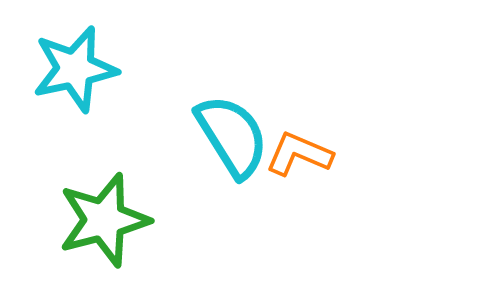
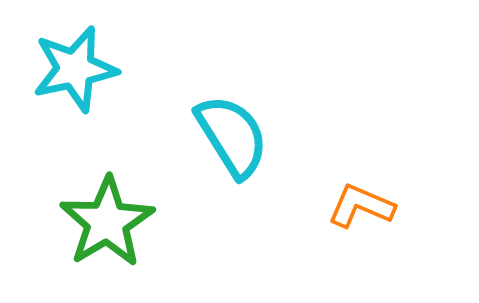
orange L-shape: moved 62 px right, 52 px down
green star: moved 3 px right, 2 px down; rotated 16 degrees counterclockwise
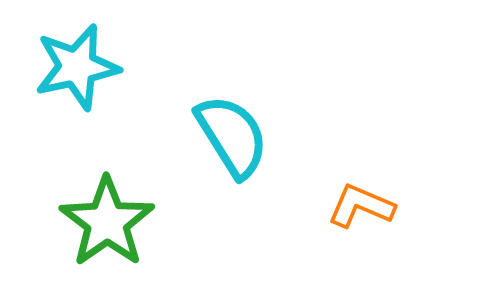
cyan star: moved 2 px right, 2 px up
green star: rotated 4 degrees counterclockwise
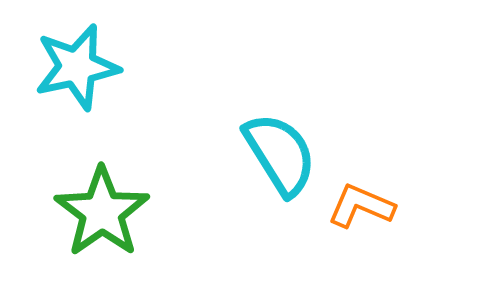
cyan semicircle: moved 48 px right, 18 px down
green star: moved 5 px left, 10 px up
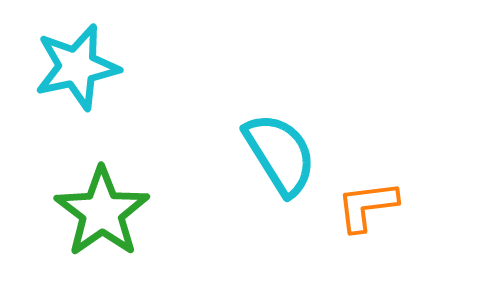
orange L-shape: moved 6 px right; rotated 30 degrees counterclockwise
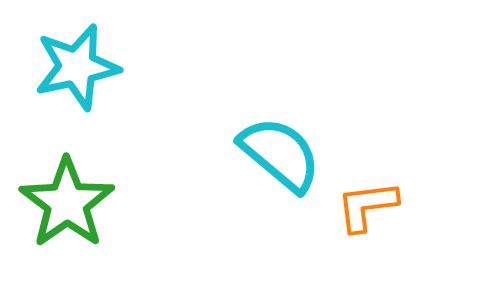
cyan semicircle: rotated 18 degrees counterclockwise
green star: moved 35 px left, 9 px up
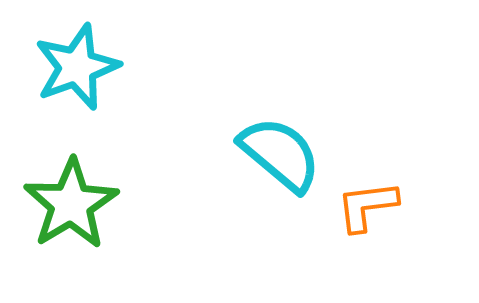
cyan star: rotated 8 degrees counterclockwise
green star: moved 4 px right, 1 px down; rotated 4 degrees clockwise
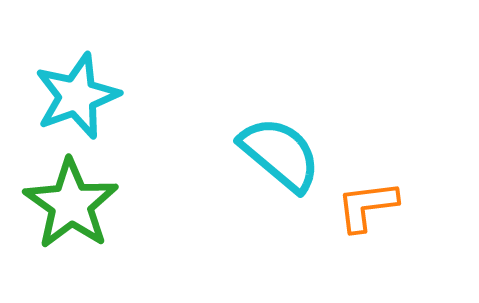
cyan star: moved 29 px down
green star: rotated 6 degrees counterclockwise
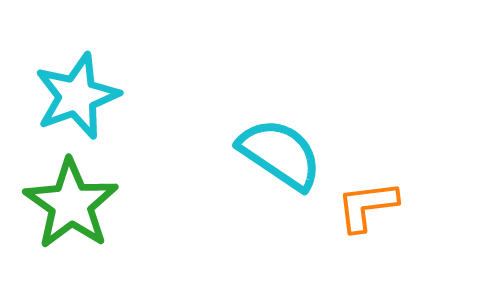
cyan semicircle: rotated 6 degrees counterclockwise
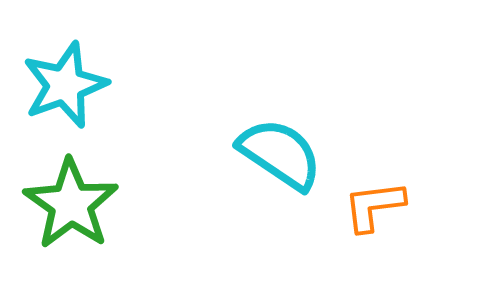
cyan star: moved 12 px left, 11 px up
orange L-shape: moved 7 px right
